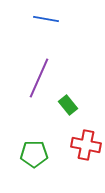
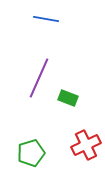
green rectangle: moved 7 px up; rotated 30 degrees counterclockwise
red cross: rotated 36 degrees counterclockwise
green pentagon: moved 3 px left, 1 px up; rotated 16 degrees counterclockwise
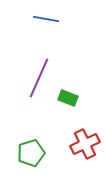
red cross: moved 1 px left, 1 px up
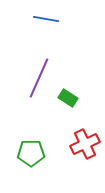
green rectangle: rotated 12 degrees clockwise
green pentagon: rotated 16 degrees clockwise
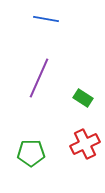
green rectangle: moved 15 px right
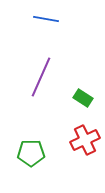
purple line: moved 2 px right, 1 px up
red cross: moved 4 px up
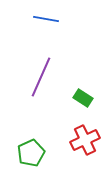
green pentagon: rotated 24 degrees counterclockwise
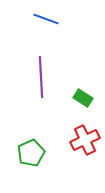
blue line: rotated 10 degrees clockwise
purple line: rotated 27 degrees counterclockwise
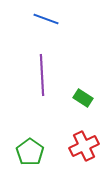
purple line: moved 1 px right, 2 px up
red cross: moved 1 px left, 6 px down
green pentagon: moved 1 px left, 1 px up; rotated 12 degrees counterclockwise
